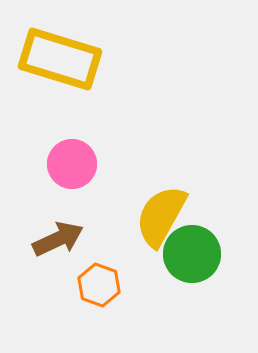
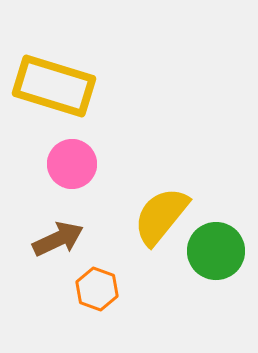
yellow rectangle: moved 6 px left, 27 px down
yellow semicircle: rotated 10 degrees clockwise
green circle: moved 24 px right, 3 px up
orange hexagon: moved 2 px left, 4 px down
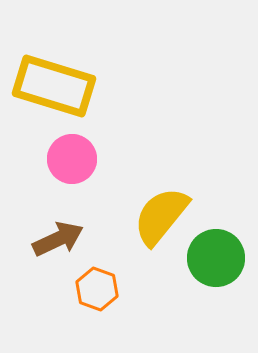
pink circle: moved 5 px up
green circle: moved 7 px down
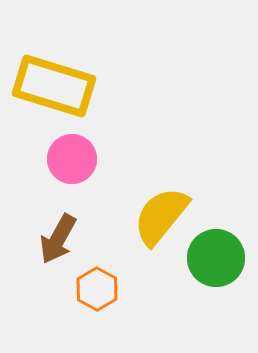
brown arrow: rotated 144 degrees clockwise
orange hexagon: rotated 9 degrees clockwise
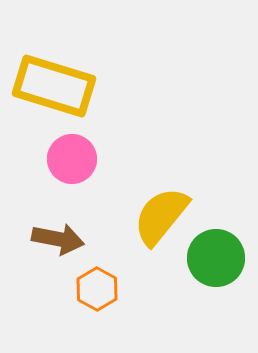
brown arrow: rotated 108 degrees counterclockwise
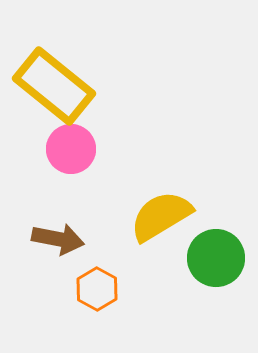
yellow rectangle: rotated 22 degrees clockwise
pink circle: moved 1 px left, 10 px up
yellow semicircle: rotated 20 degrees clockwise
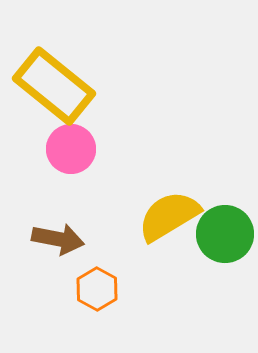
yellow semicircle: moved 8 px right
green circle: moved 9 px right, 24 px up
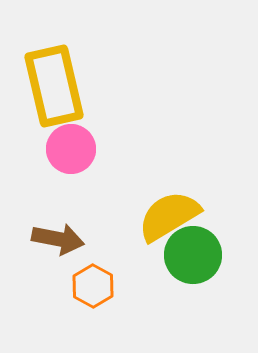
yellow rectangle: rotated 38 degrees clockwise
green circle: moved 32 px left, 21 px down
orange hexagon: moved 4 px left, 3 px up
